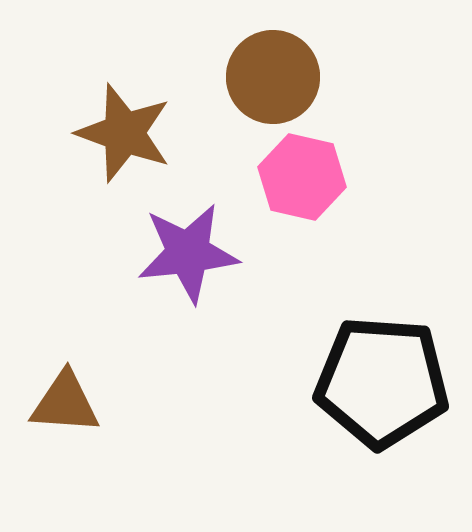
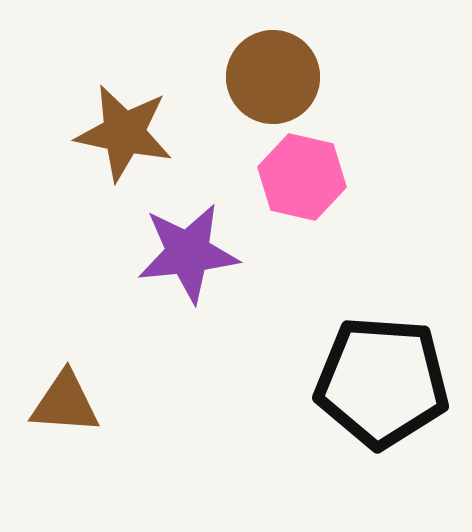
brown star: rotated 8 degrees counterclockwise
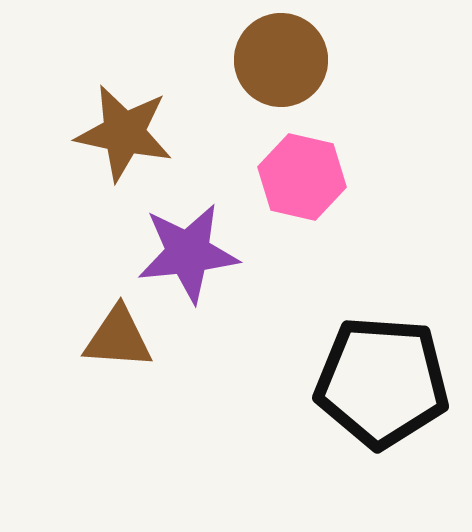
brown circle: moved 8 px right, 17 px up
brown triangle: moved 53 px right, 65 px up
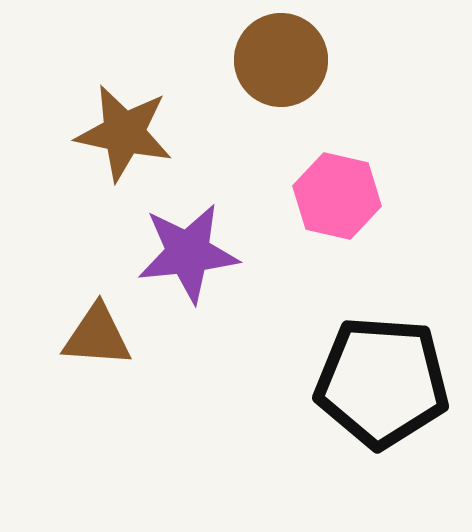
pink hexagon: moved 35 px right, 19 px down
brown triangle: moved 21 px left, 2 px up
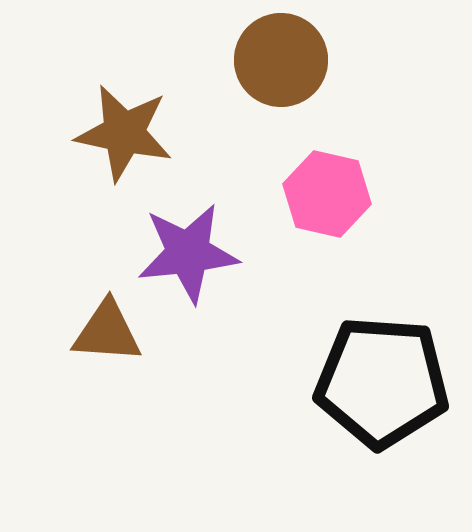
pink hexagon: moved 10 px left, 2 px up
brown triangle: moved 10 px right, 4 px up
